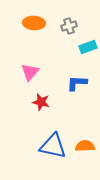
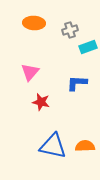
gray cross: moved 1 px right, 4 px down
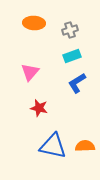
cyan rectangle: moved 16 px left, 9 px down
blue L-shape: rotated 35 degrees counterclockwise
red star: moved 2 px left, 6 px down
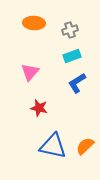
orange semicircle: rotated 42 degrees counterclockwise
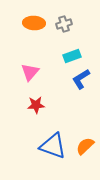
gray cross: moved 6 px left, 6 px up
blue L-shape: moved 4 px right, 4 px up
red star: moved 3 px left, 3 px up; rotated 18 degrees counterclockwise
blue triangle: rotated 8 degrees clockwise
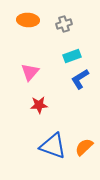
orange ellipse: moved 6 px left, 3 px up
blue L-shape: moved 1 px left
red star: moved 3 px right
orange semicircle: moved 1 px left, 1 px down
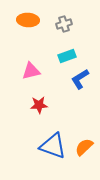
cyan rectangle: moved 5 px left
pink triangle: moved 1 px right, 1 px up; rotated 36 degrees clockwise
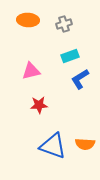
cyan rectangle: moved 3 px right
orange semicircle: moved 1 px right, 3 px up; rotated 132 degrees counterclockwise
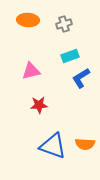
blue L-shape: moved 1 px right, 1 px up
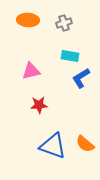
gray cross: moved 1 px up
cyan rectangle: rotated 30 degrees clockwise
orange semicircle: rotated 36 degrees clockwise
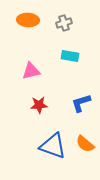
blue L-shape: moved 25 px down; rotated 15 degrees clockwise
